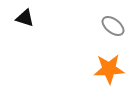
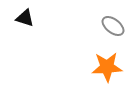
orange star: moved 2 px left, 2 px up
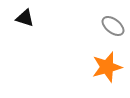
orange star: rotated 12 degrees counterclockwise
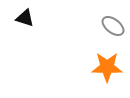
orange star: rotated 16 degrees clockwise
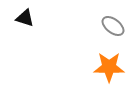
orange star: moved 2 px right
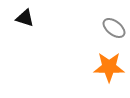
gray ellipse: moved 1 px right, 2 px down
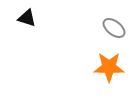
black triangle: moved 2 px right
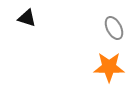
gray ellipse: rotated 25 degrees clockwise
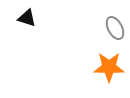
gray ellipse: moved 1 px right
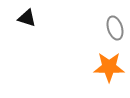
gray ellipse: rotated 10 degrees clockwise
